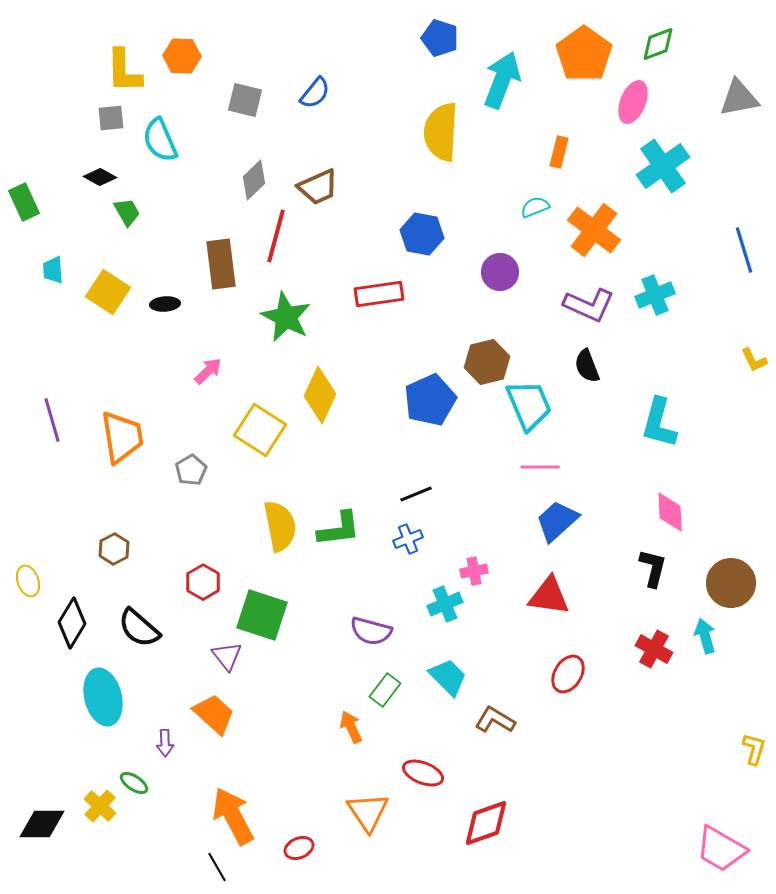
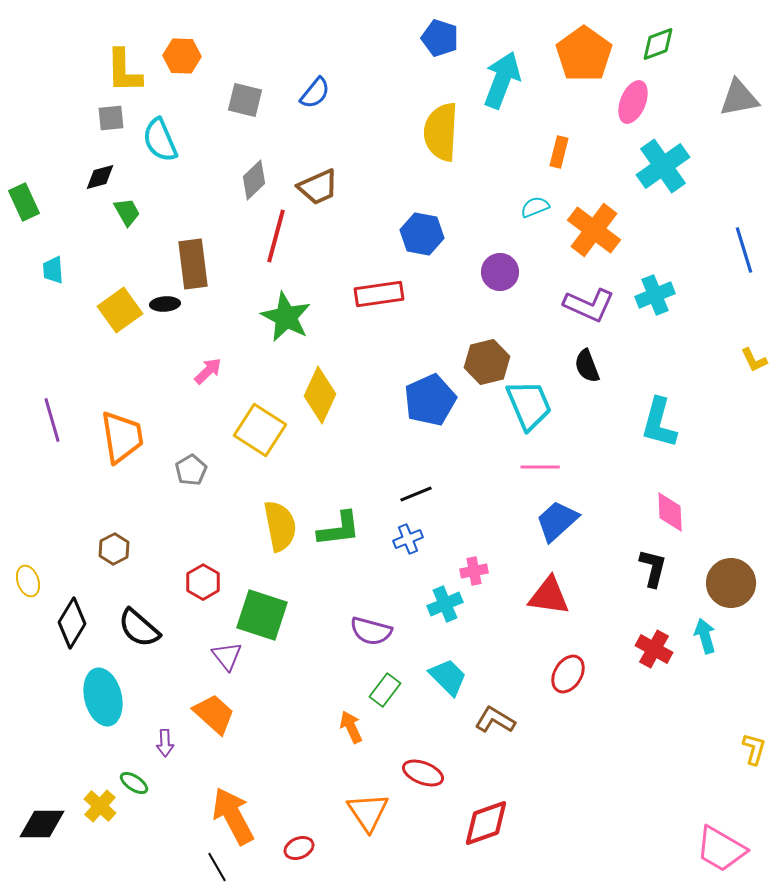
black diamond at (100, 177): rotated 44 degrees counterclockwise
brown rectangle at (221, 264): moved 28 px left
yellow square at (108, 292): moved 12 px right, 18 px down; rotated 21 degrees clockwise
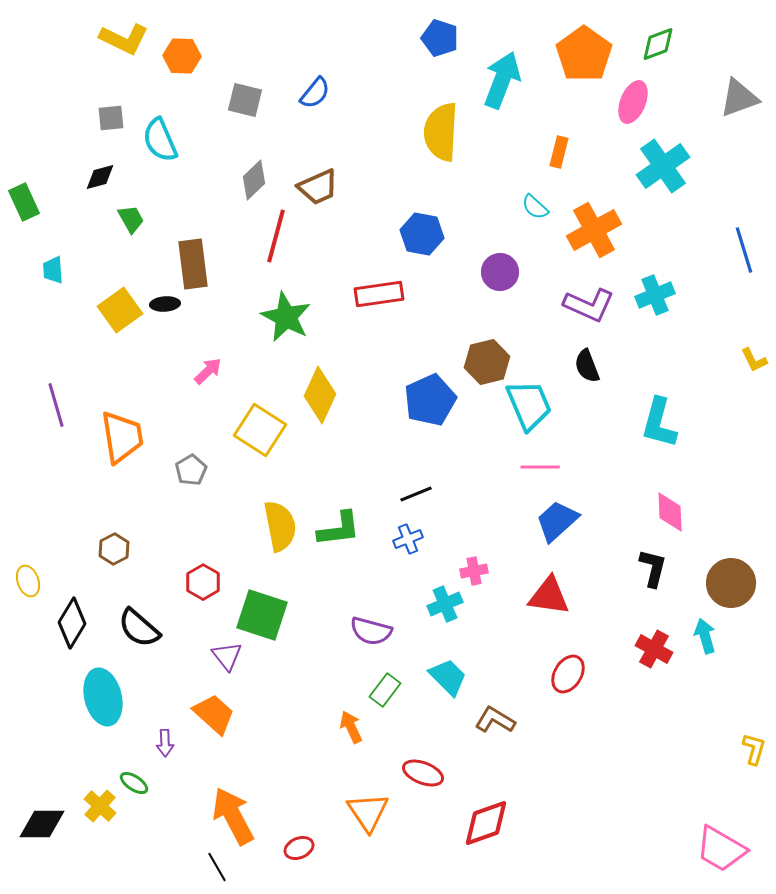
yellow L-shape at (124, 71): moved 32 px up; rotated 63 degrees counterclockwise
gray triangle at (739, 98): rotated 9 degrees counterclockwise
cyan semicircle at (535, 207): rotated 116 degrees counterclockwise
green trapezoid at (127, 212): moved 4 px right, 7 px down
orange cross at (594, 230): rotated 24 degrees clockwise
purple line at (52, 420): moved 4 px right, 15 px up
